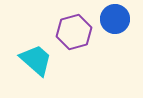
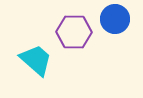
purple hexagon: rotated 16 degrees clockwise
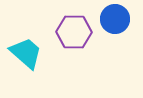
cyan trapezoid: moved 10 px left, 7 px up
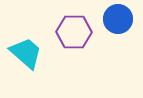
blue circle: moved 3 px right
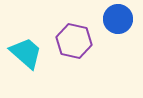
purple hexagon: moved 9 px down; rotated 12 degrees clockwise
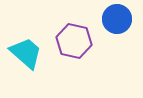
blue circle: moved 1 px left
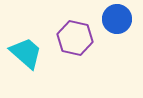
purple hexagon: moved 1 px right, 3 px up
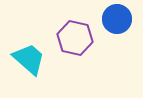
cyan trapezoid: moved 3 px right, 6 px down
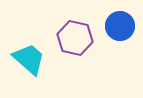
blue circle: moved 3 px right, 7 px down
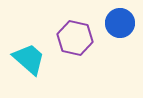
blue circle: moved 3 px up
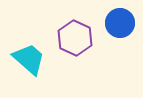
purple hexagon: rotated 12 degrees clockwise
